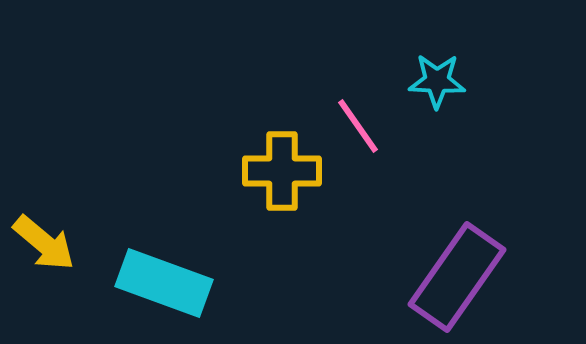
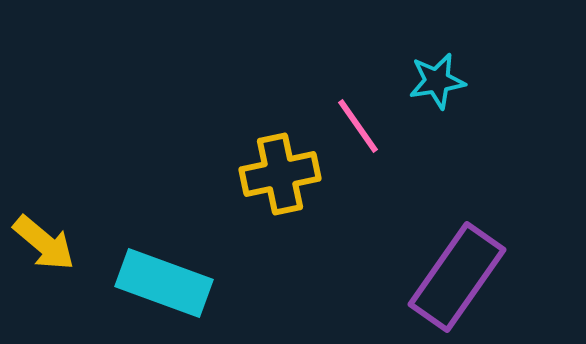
cyan star: rotated 12 degrees counterclockwise
yellow cross: moved 2 px left, 3 px down; rotated 12 degrees counterclockwise
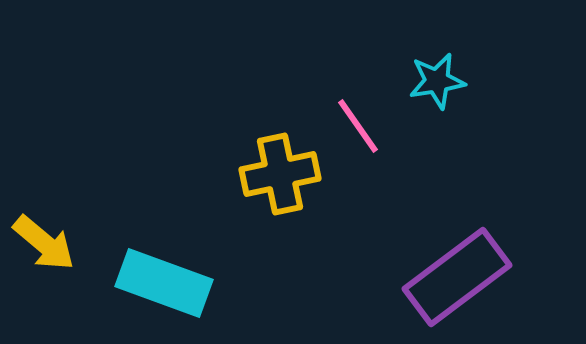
purple rectangle: rotated 18 degrees clockwise
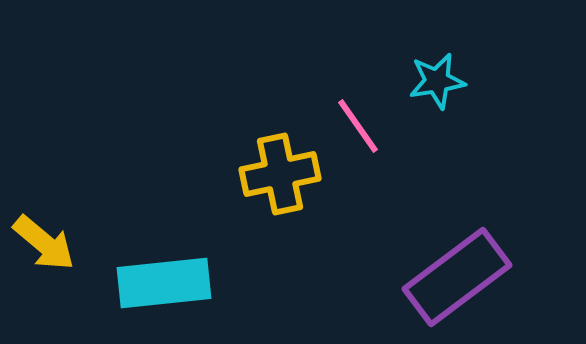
cyan rectangle: rotated 26 degrees counterclockwise
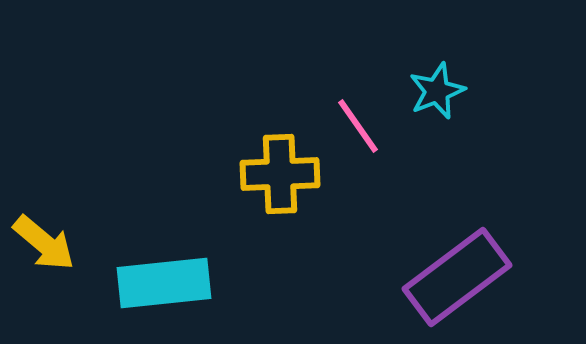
cyan star: moved 10 px down; rotated 12 degrees counterclockwise
yellow cross: rotated 10 degrees clockwise
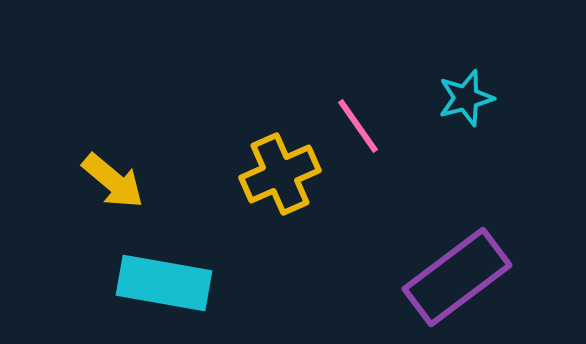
cyan star: moved 29 px right, 7 px down; rotated 6 degrees clockwise
yellow cross: rotated 22 degrees counterclockwise
yellow arrow: moved 69 px right, 62 px up
cyan rectangle: rotated 16 degrees clockwise
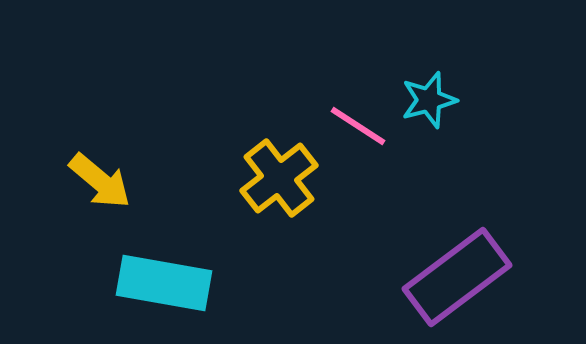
cyan star: moved 37 px left, 2 px down
pink line: rotated 22 degrees counterclockwise
yellow cross: moved 1 px left, 4 px down; rotated 14 degrees counterclockwise
yellow arrow: moved 13 px left
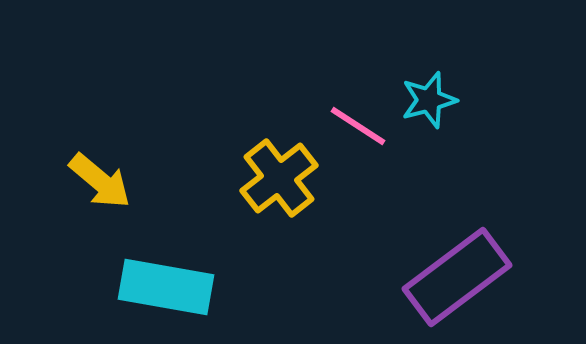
cyan rectangle: moved 2 px right, 4 px down
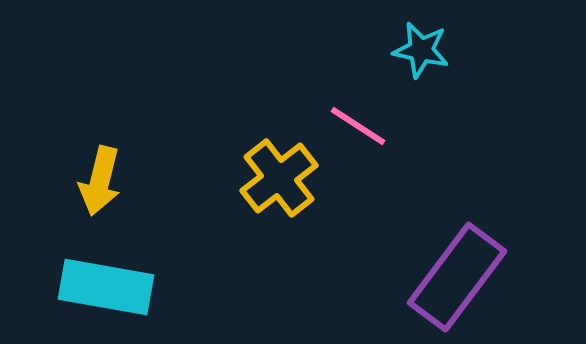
cyan star: moved 8 px left, 50 px up; rotated 28 degrees clockwise
yellow arrow: rotated 64 degrees clockwise
purple rectangle: rotated 16 degrees counterclockwise
cyan rectangle: moved 60 px left
